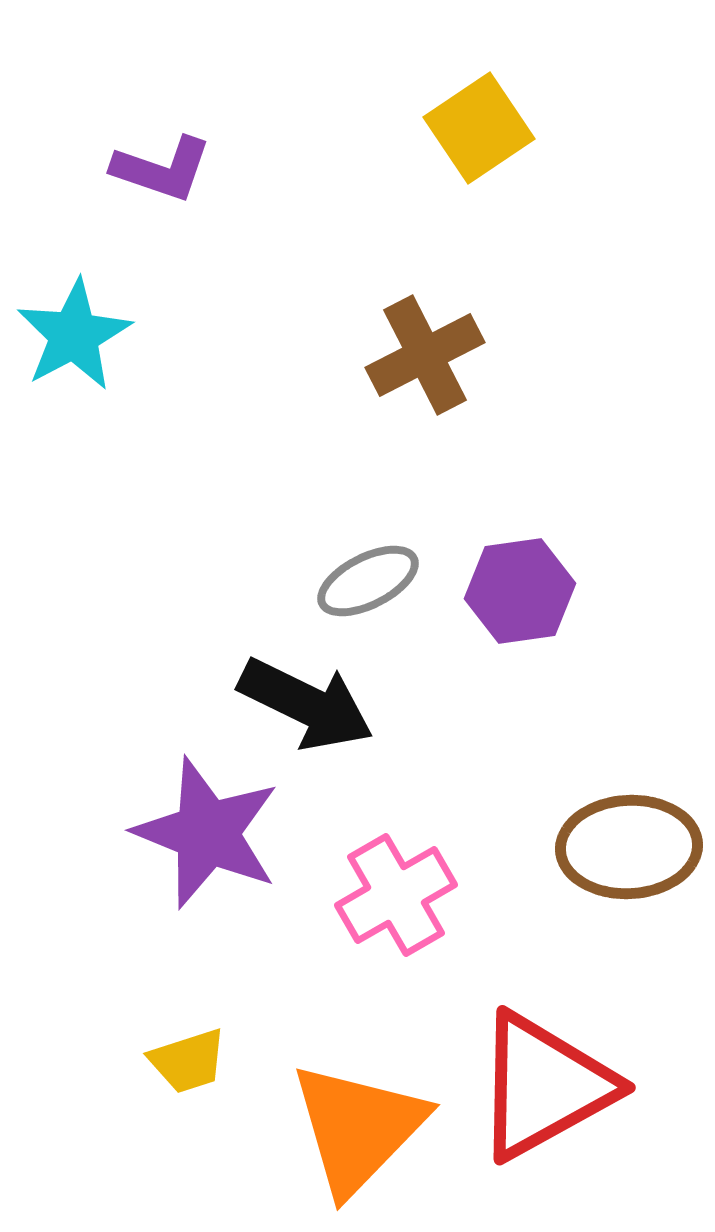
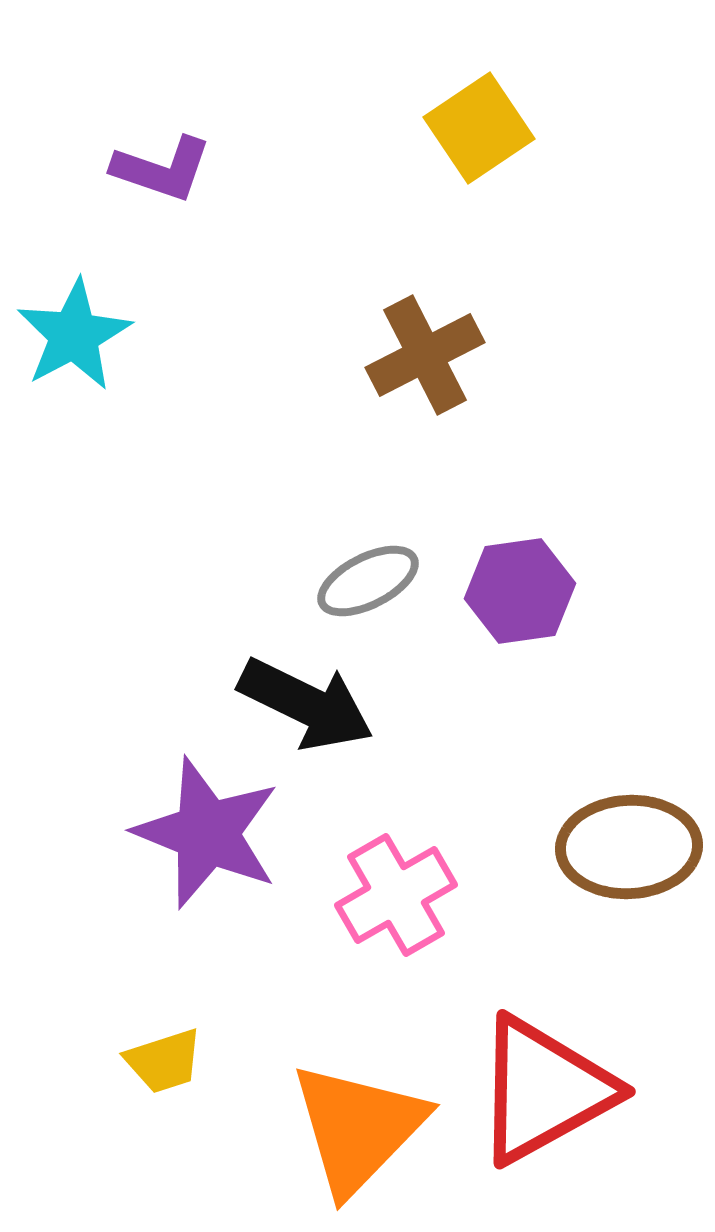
yellow trapezoid: moved 24 px left
red triangle: moved 4 px down
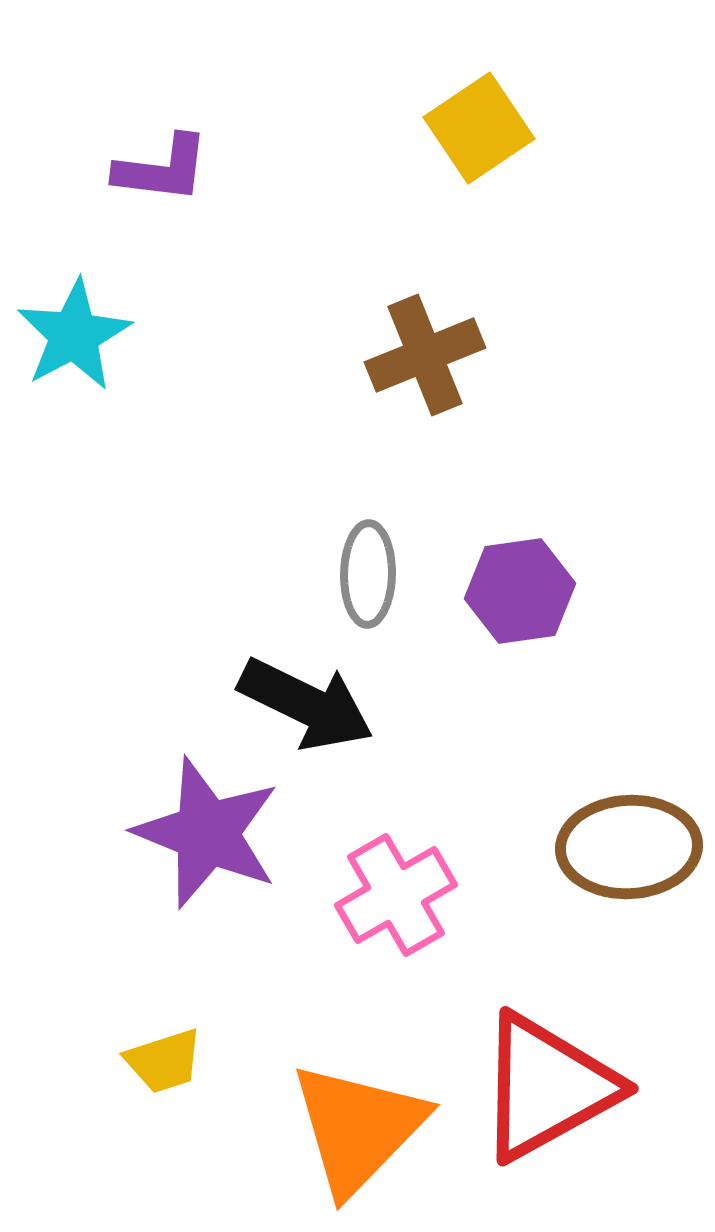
purple L-shape: rotated 12 degrees counterclockwise
brown cross: rotated 5 degrees clockwise
gray ellipse: moved 7 px up; rotated 62 degrees counterclockwise
red triangle: moved 3 px right, 3 px up
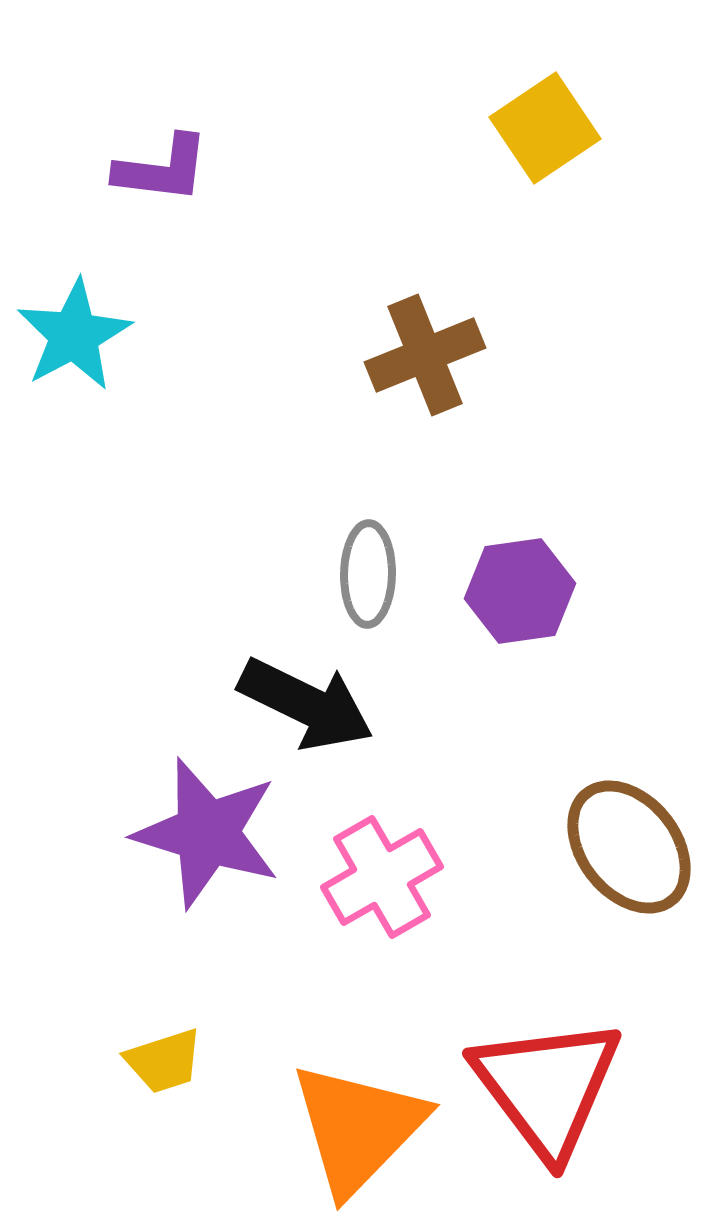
yellow square: moved 66 px right
purple star: rotated 5 degrees counterclockwise
brown ellipse: rotated 55 degrees clockwise
pink cross: moved 14 px left, 18 px up
red triangle: rotated 38 degrees counterclockwise
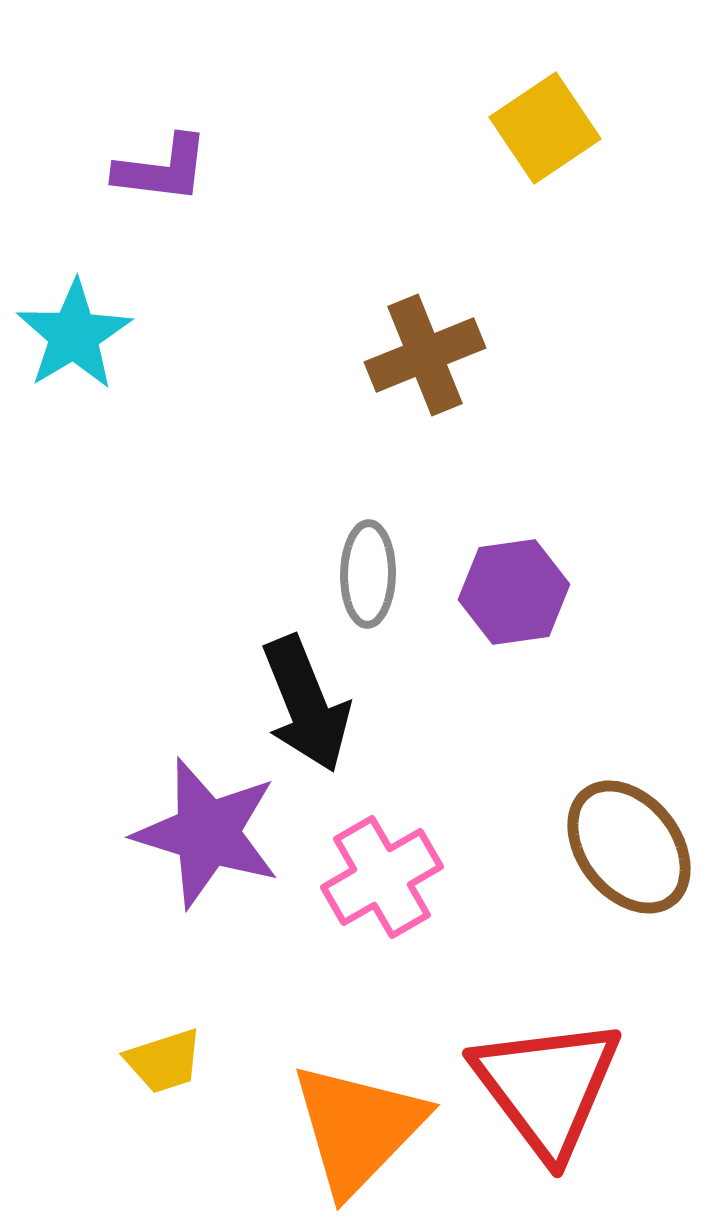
cyan star: rotated 3 degrees counterclockwise
purple hexagon: moved 6 px left, 1 px down
black arrow: rotated 42 degrees clockwise
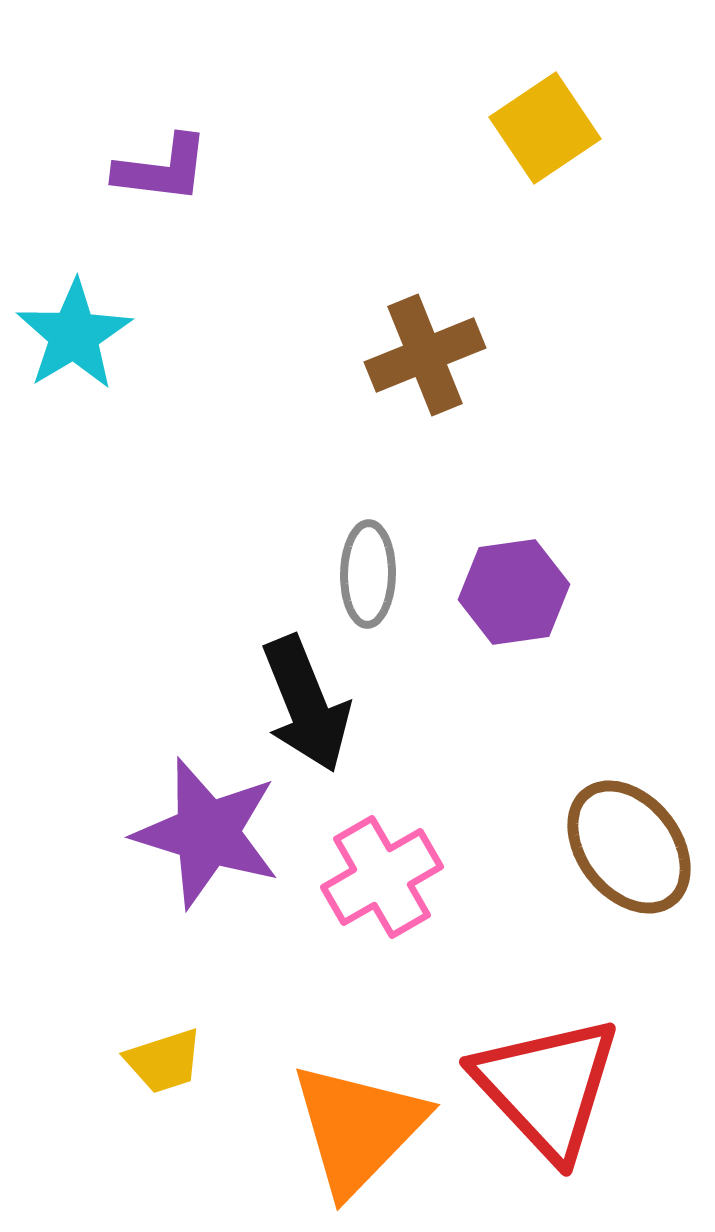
red triangle: rotated 6 degrees counterclockwise
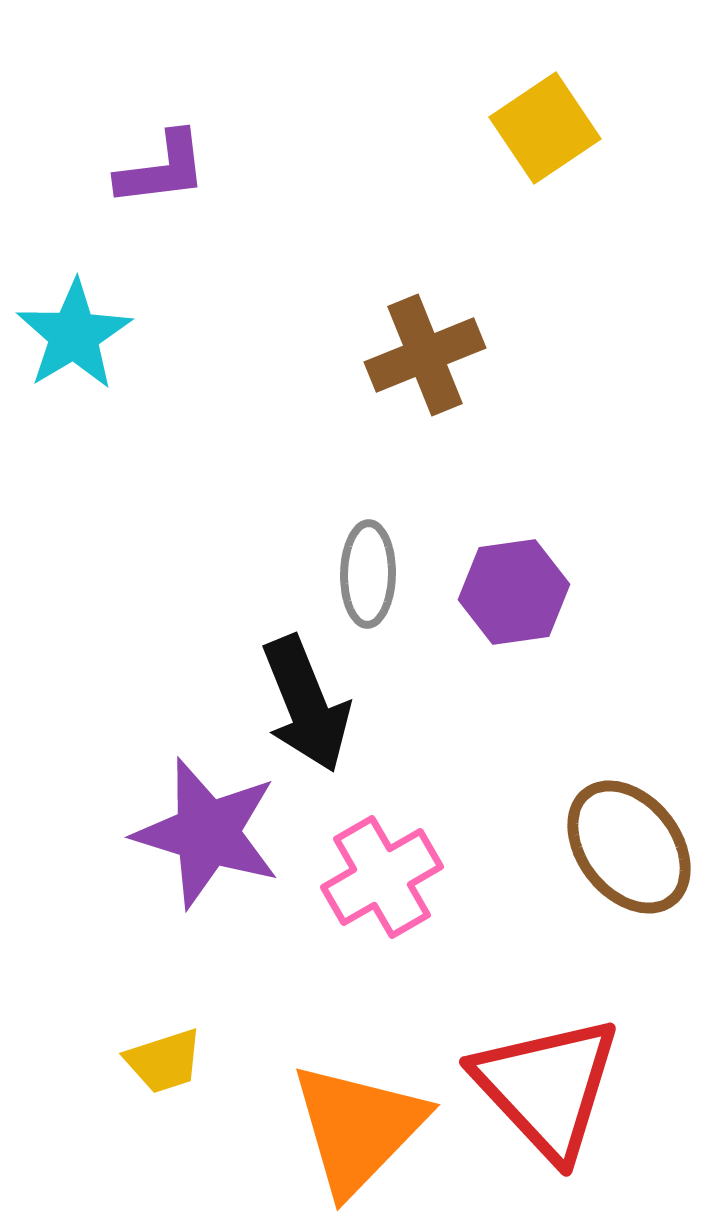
purple L-shape: rotated 14 degrees counterclockwise
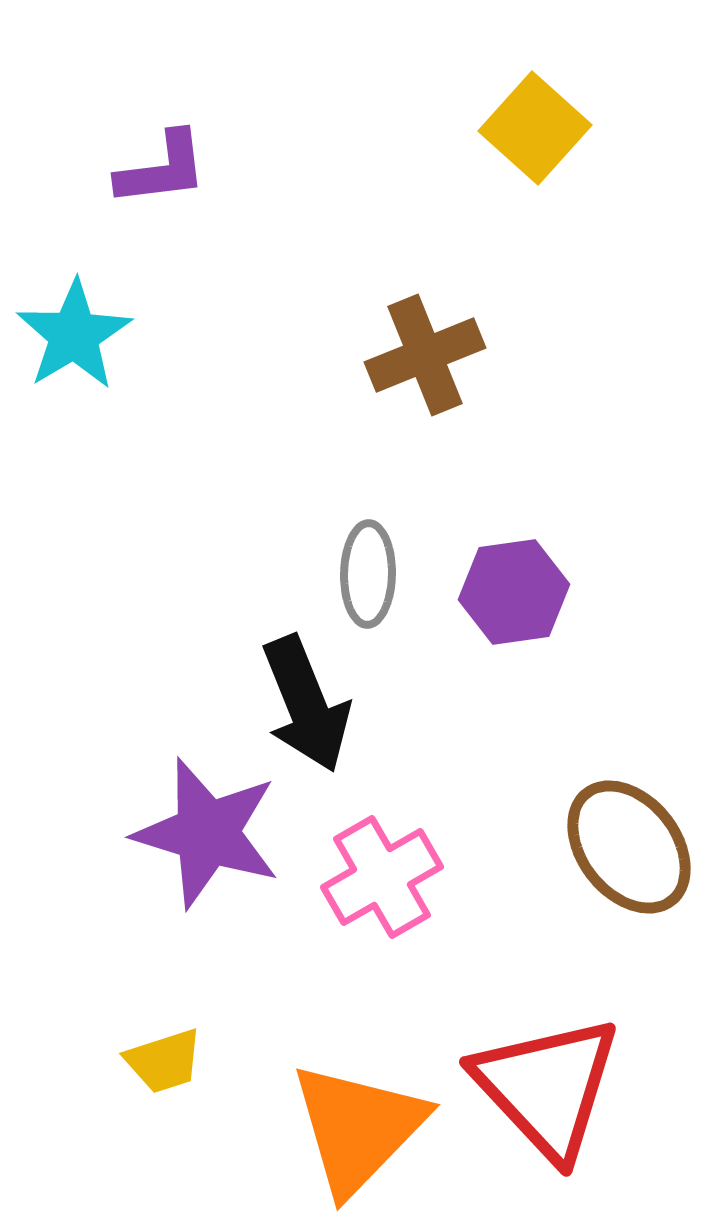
yellow square: moved 10 px left; rotated 14 degrees counterclockwise
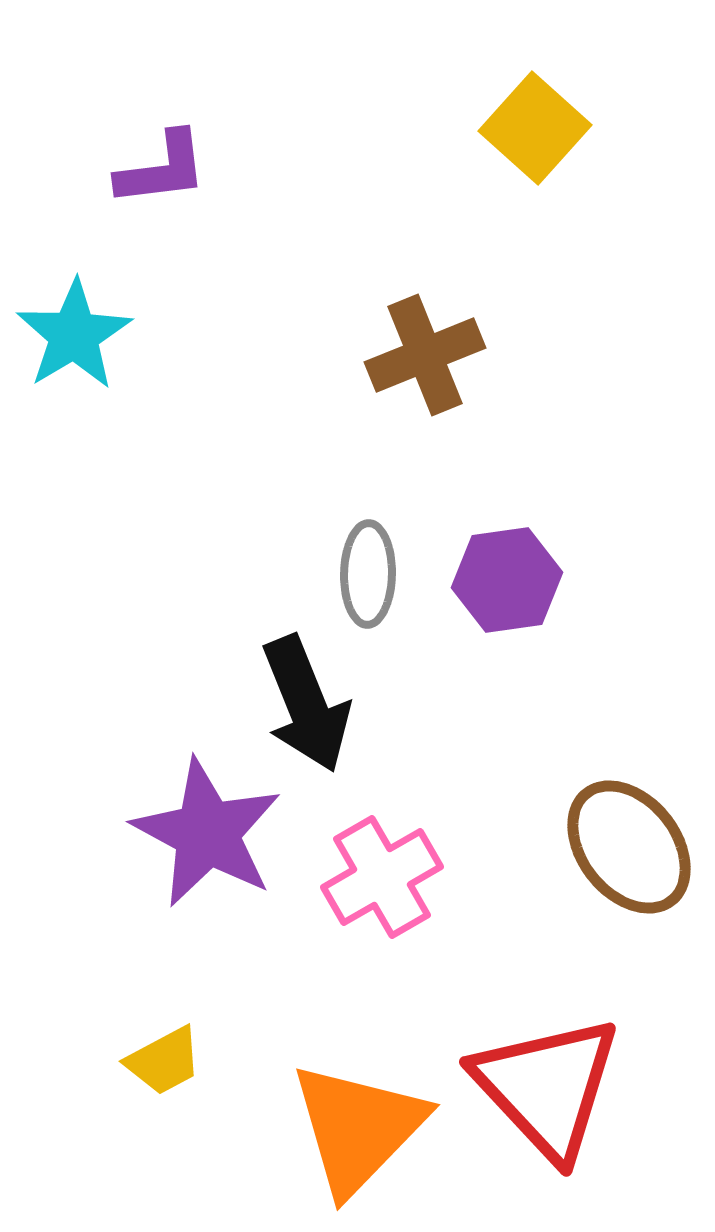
purple hexagon: moved 7 px left, 12 px up
purple star: rotated 11 degrees clockwise
yellow trapezoid: rotated 10 degrees counterclockwise
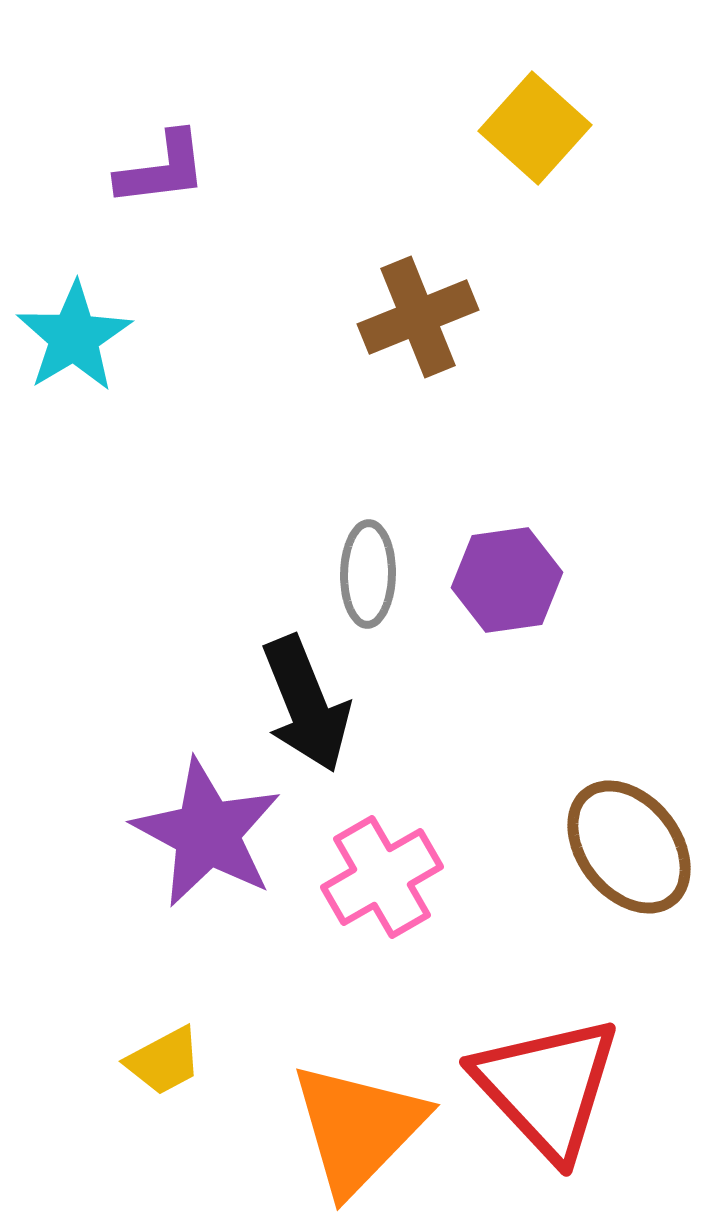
cyan star: moved 2 px down
brown cross: moved 7 px left, 38 px up
